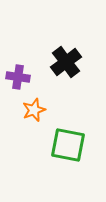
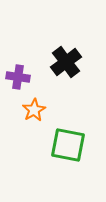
orange star: rotated 10 degrees counterclockwise
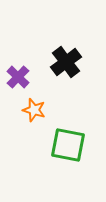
purple cross: rotated 35 degrees clockwise
orange star: rotated 25 degrees counterclockwise
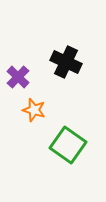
black cross: rotated 28 degrees counterclockwise
green square: rotated 24 degrees clockwise
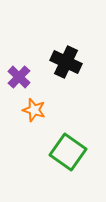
purple cross: moved 1 px right
green square: moved 7 px down
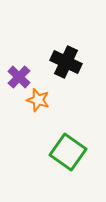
orange star: moved 4 px right, 10 px up
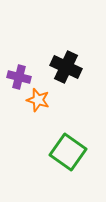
black cross: moved 5 px down
purple cross: rotated 30 degrees counterclockwise
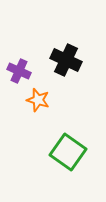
black cross: moved 7 px up
purple cross: moved 6 px up; rotated 10 degrees clockwise
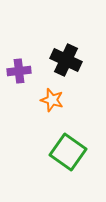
purple cross: rotated 30 degrees counterclockwise
orange star: moved 14 px right
